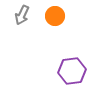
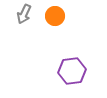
gray arrow: moved 2 px right, 1 px up
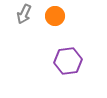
purple hexagon: moved 4 px left, 10 px up
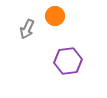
gray arrow: moved 3 px right, 15 px down
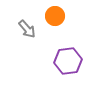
gray arrow: rotated 66 degrees counterclockwise
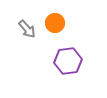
orange circle: moved 7 px down
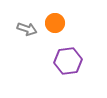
gray arrow: rotated 30 degrees counterclockwise
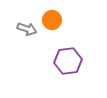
orange circle: moved 3 px left, 3 px up
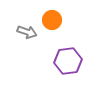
gray arrow: moved 3 px down
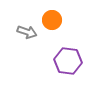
purple hexagon: rotated 16 degrees clockwise
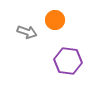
orange circle: moved 3 px right
